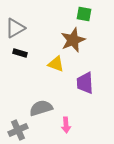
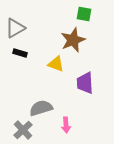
gray cross: moved 5 px right; rotated 18 degrees counterclockwise
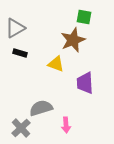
green square: moved 3 px down
gray cross: moved 2 px left, 2 px up
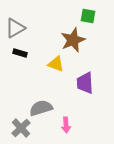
green square: moved 4 px right, 1 px up
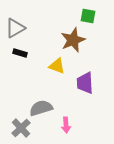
yellow triangle: moved 1 px right, 2 px down
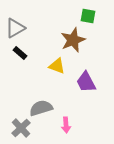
black rectangle: rotated 24 degrees clockwise
purple trapezoid: moved 1 px right, 1 px up; rotated 25 degrees counterclockwise
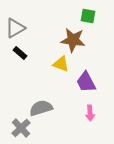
brown star: rotated 30 degrees clockwise
yellow triangle: moved 4 px right, 2 px up
pink arrow: moved 24 px right, 12 px up
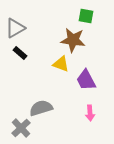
green square: moved 2 px left
purple trapezoid: moved 2 px up
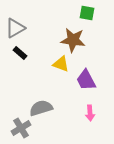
green square: moved 1 px right, 3 px up
gray cross: rotated 12 degrees clockwise
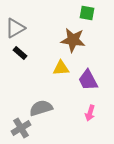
yellow triangle: moved 4 px down; rotated 24 degrees counterclockwise
purple trapezoid: moved 2 px right
pink arrow: rotated 21 degrees clockwise
